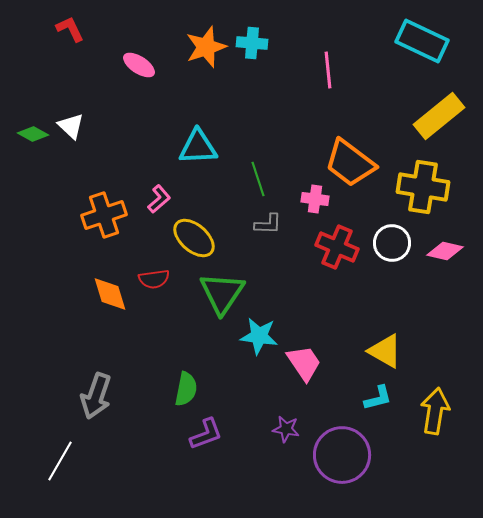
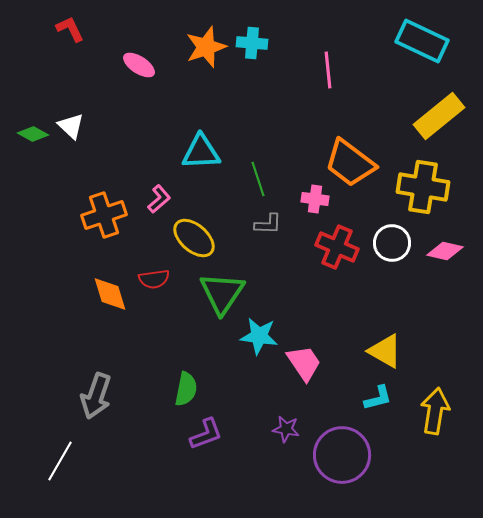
cyan triangle: moved 3 px right, 5 px down
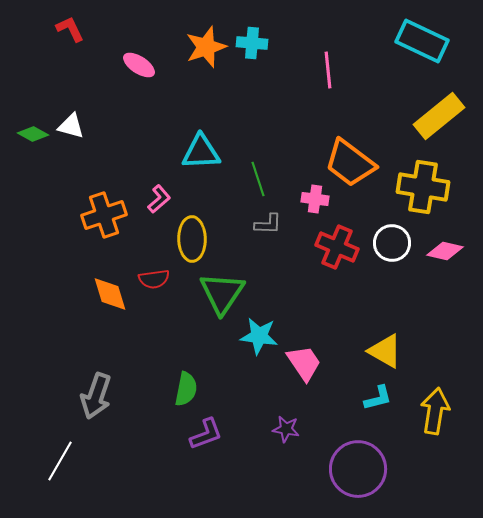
white triangle: rotated 28 degrees counterclockwise
yellow ellipse: moved 2 px left, 1 px down; rotated 48 degrees clockwise
purple circle: moved 16 px right, 14 px down
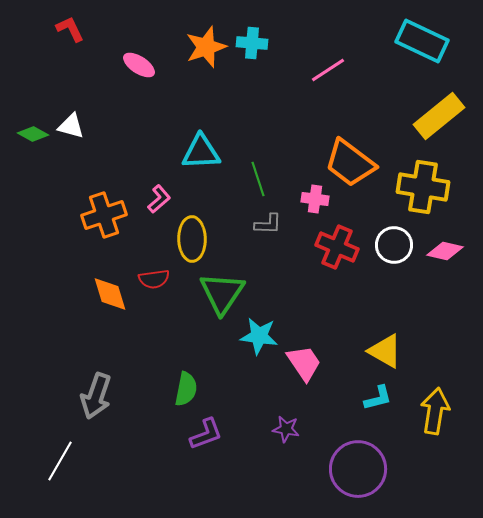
pink line: rotated 63 degrees clockwise
white circle: moved 2 px right, 2 px down
